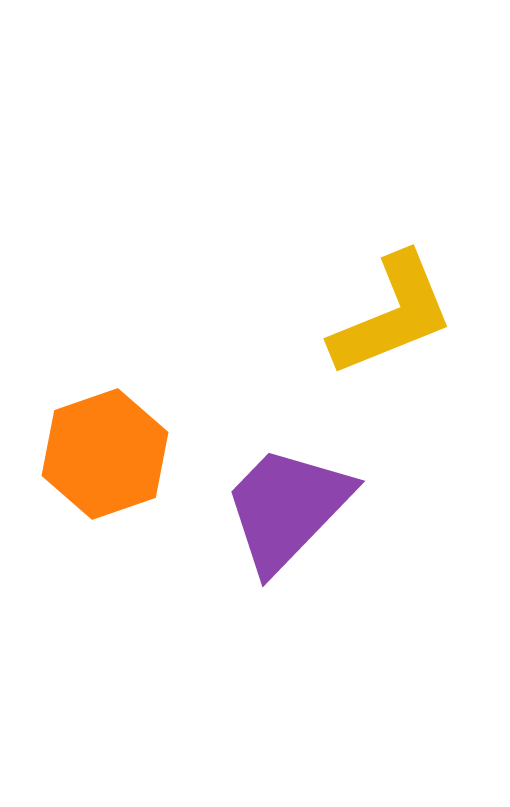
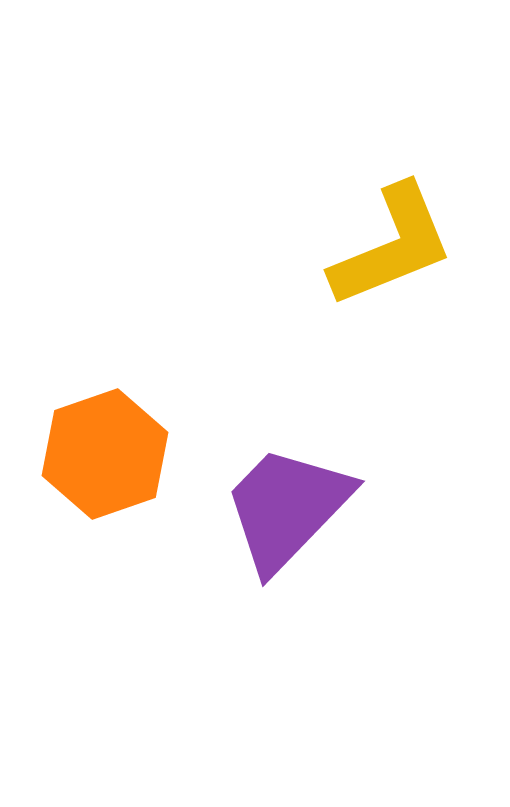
yellow L-shape: moved 69 px up
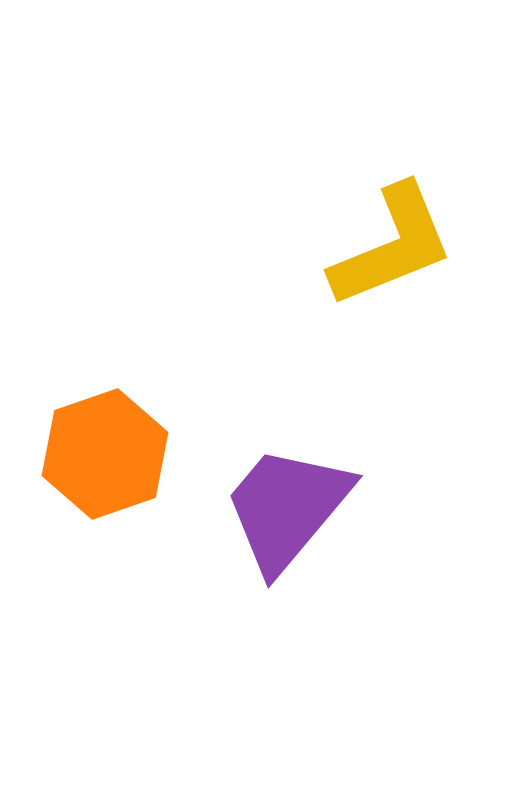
purple trapezoid: rotated 4 degrees counterclockwise
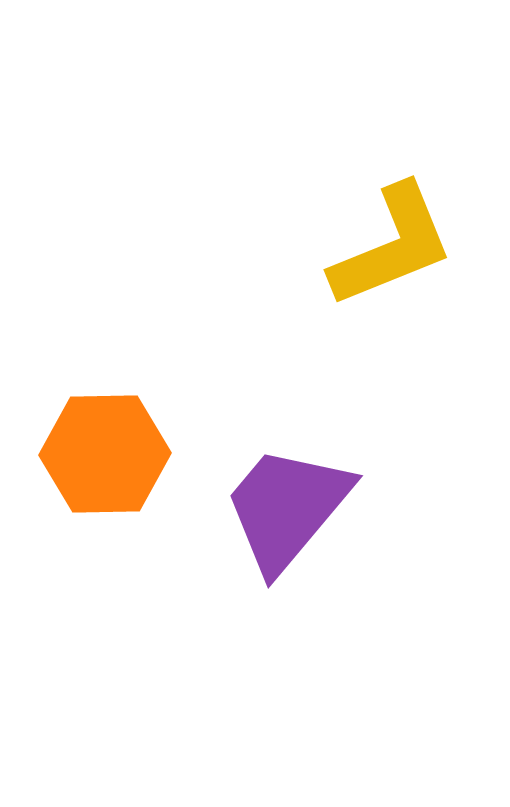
orange hexagon: rotated 18 degrees clockwise
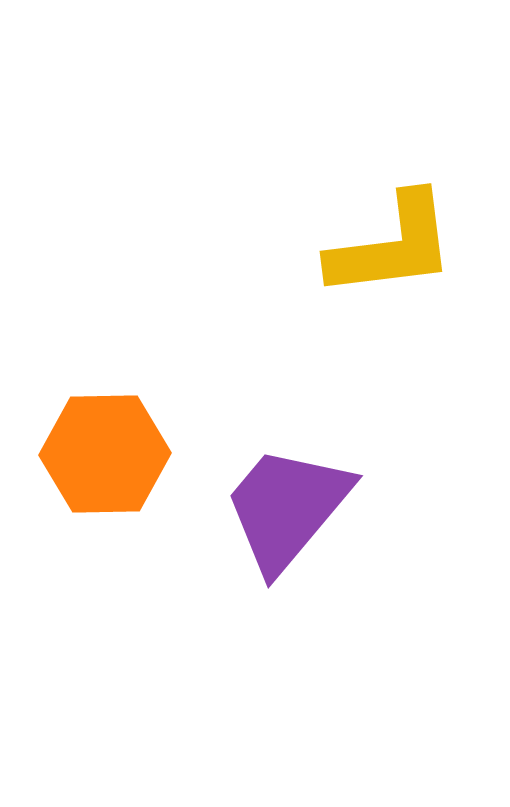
yellow L-shape: rotated 15 degrees clockwise
